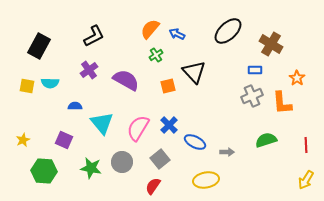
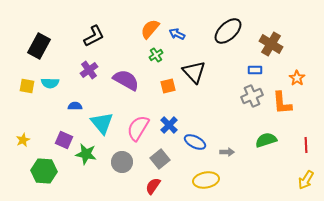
green star: moved 5 px left, 14 px up
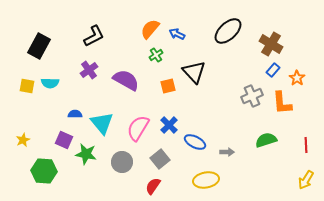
blue rectangle: moved 18 px right; rotated 48 degrees counterclockwise
blue semicircle: moved 8 px down
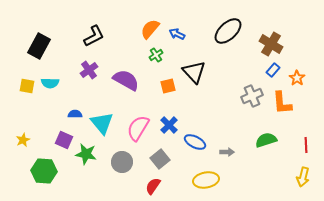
yellow arrow: moved 3 px left, 3 px up; rotated 18 degrees counterclockwise
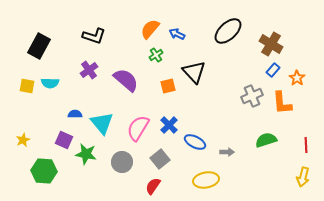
black L-shape: rotated 45 degrees clockwise
purple semicircle: rotated 12 degrees clockwise
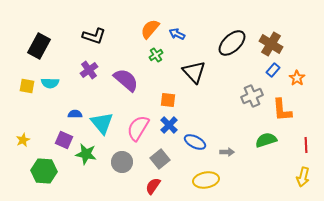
black ellipse: moved 4 px right, 12 px down
orange square: moved 14 px down; rotated 21 degrees clockwise
orange L-shape: moved 7 px down
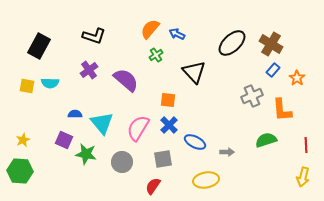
gray square: moved 3 px right; rotated 30 degrees clockwise
green hexagon: moved 24 px left
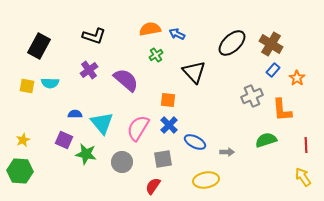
orange semicircle: rotated 40 degrees clockwise
yellow arrow: rotated 132 degrees clockwise
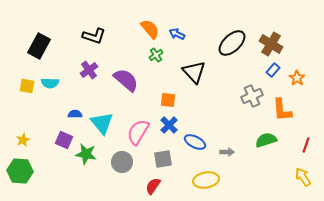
orange semicircle: rotated 60 degrees clockwise
pink semicircle: moved 4 px down
red line: rotated 21 degrees clockwise
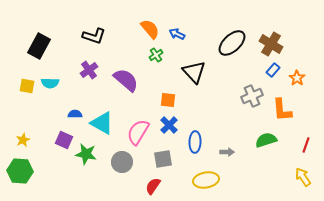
cyan triangle: rotated 20 degrees counterclockwise
blue ellipse: rotated 65 degrees clockwise
